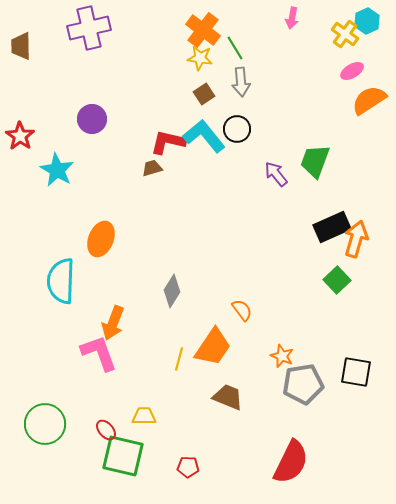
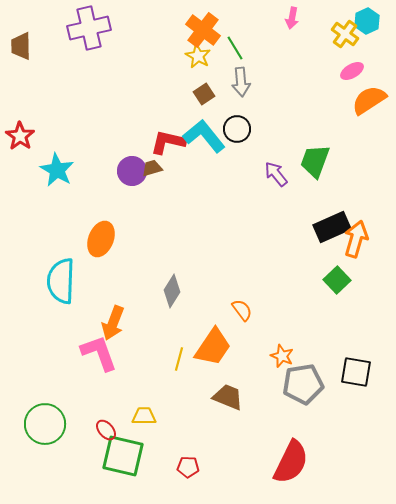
yellow star at (200, 58): moved 2 px left, 2 px up; rotated 20 degrees clockwise
purple circle at (92, 119): moved 40 px right, 52 px down
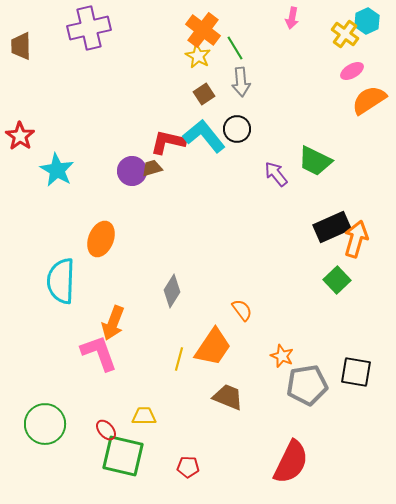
green trapezoid at (315, 161): rotated 84 degrees counterclockwise
gray pentagon at (303, 384): moved 4 px right, 1 px down
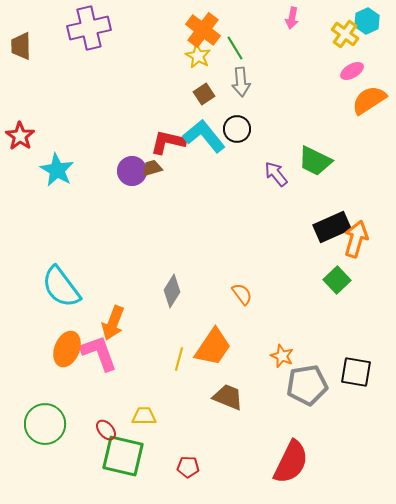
orange ellipse at (101, 239): moved 34 px left, 110 px down
cyan semicircle at (61, 281): moved 6 px down; rotated 39 degrees counterclockwise
orange semicircle at (242, 310): moved 16 px up
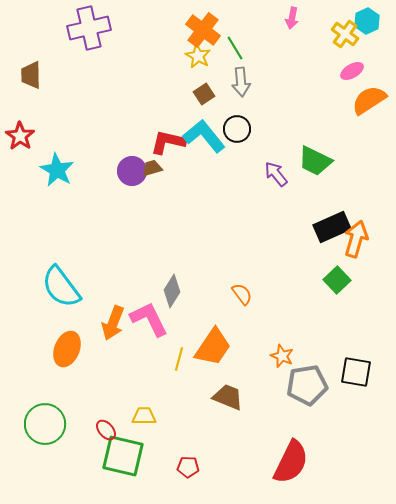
brown trapezoid at (21, 46): moved 10 px right, 29 px down
pink L-shape at (99, 353): moved 50 px right, 34 px up; rotated 6 degrees counterclockwise
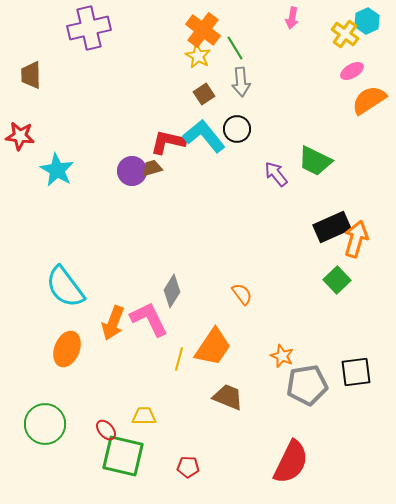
red star at (20, 136): rotated 28 degrees counterclockwise
cyan semicircle at (61, 287): moved 4 px right
black square at (356, 372): rotated 16 degrees counterclockwise
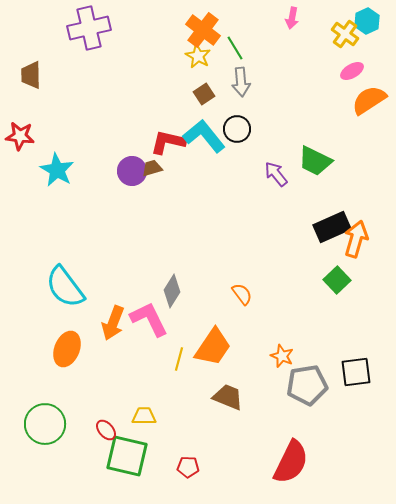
green square at (123, 456): moved 4 px right
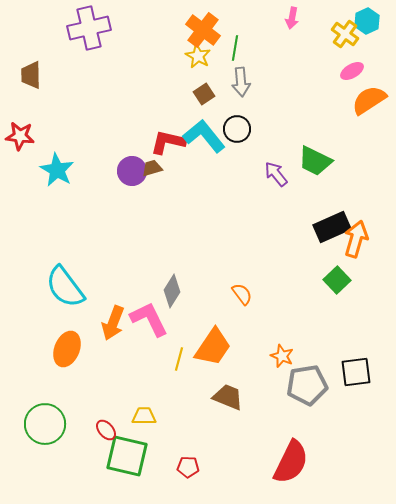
green line at (235, 48): rotated 40 degrees clockwise
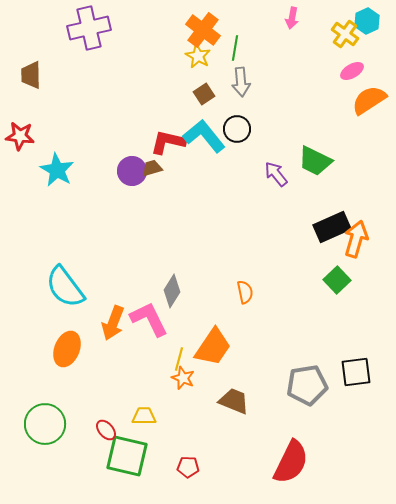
orange semicircle at (242, 294): moved 3 px right, 2 px up; rotated 25 degrees clockwise
orange star at (282, 356): moved 99 px left, 22 px down
brown trapezoid at (228, 397): moved 6 px right, 4 px down
